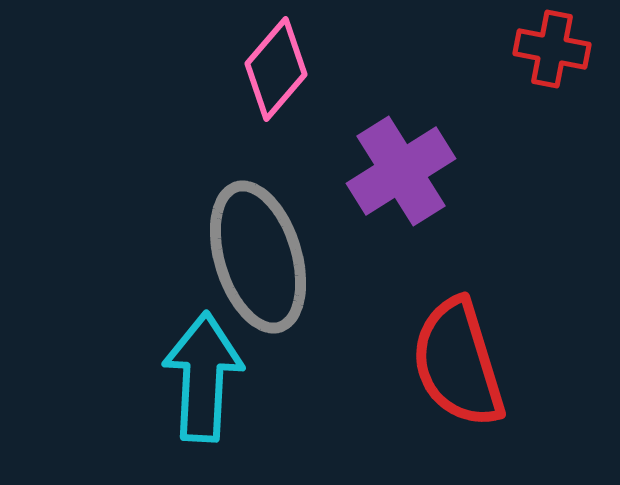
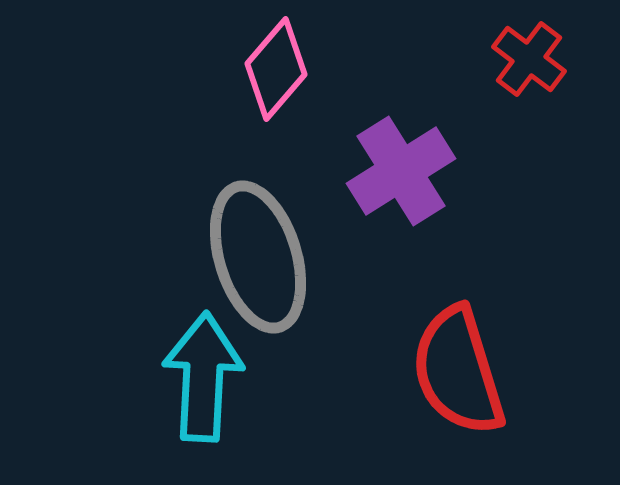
red cross: moved 23 px left, 10 px down; rotated 26 degrees clockwise
red semicircle: moved 8 px down
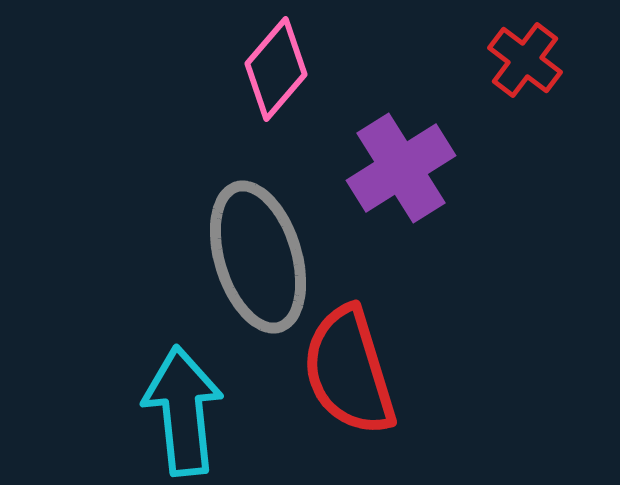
red cross: moved 4 px left, 1 px down
purple cross: moved 3 px up
red semicircle: moved 109 px left
cyan arrow: moved 20 px left, 34 px down; rotated 9 degrees counterclockwise
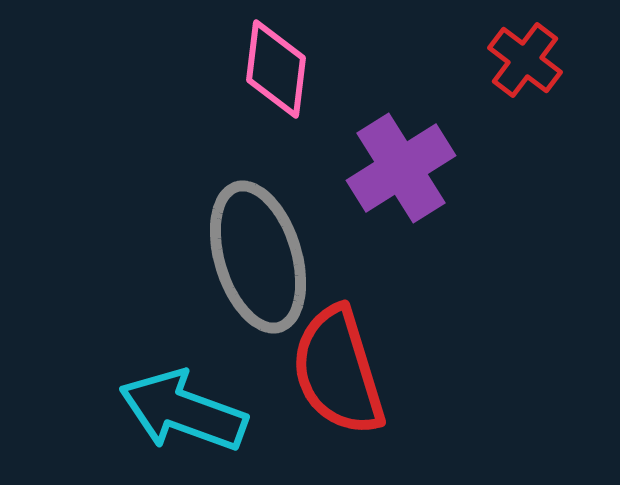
pink diamond: rotated 34 degrees counterclockwise
red semicircle: moved 11 px left
cyan arrow: rotated 64 degrees counterclockwise
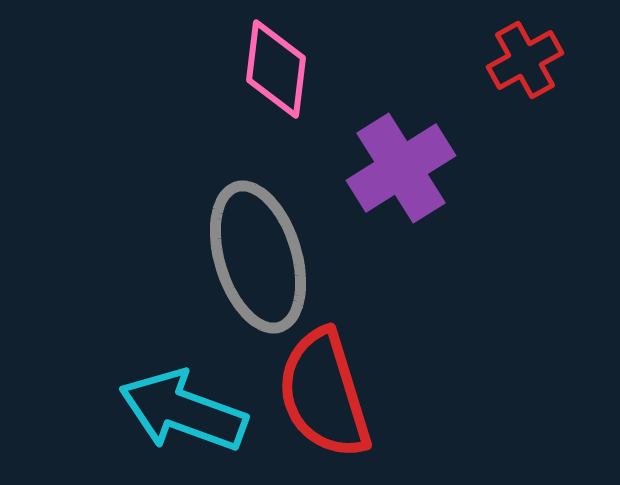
red cross: rotated 24 degrees clockwise
red semicircle: moved 14 px left, 23 px down
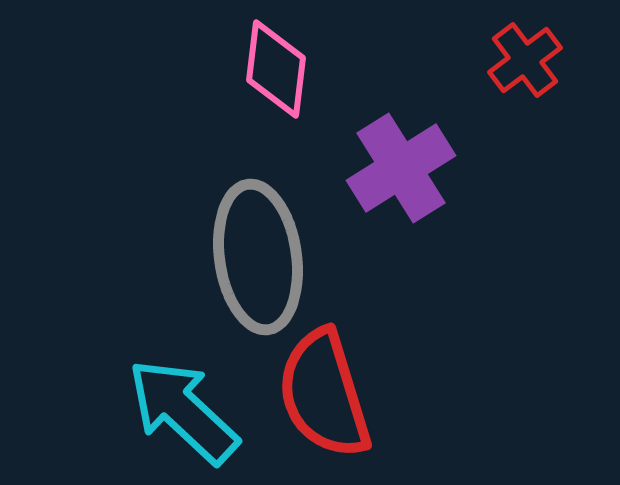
red cross: rotated 8 degrees counterclockwise
gray ellipse: rotated 9 degrees clockwise
cyan arrow: rotated 23 degrees clockwise
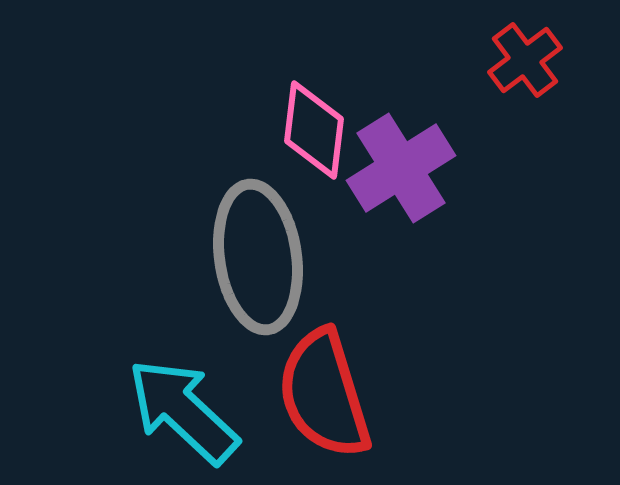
pink diamond: moved 38 px right, 61 px down
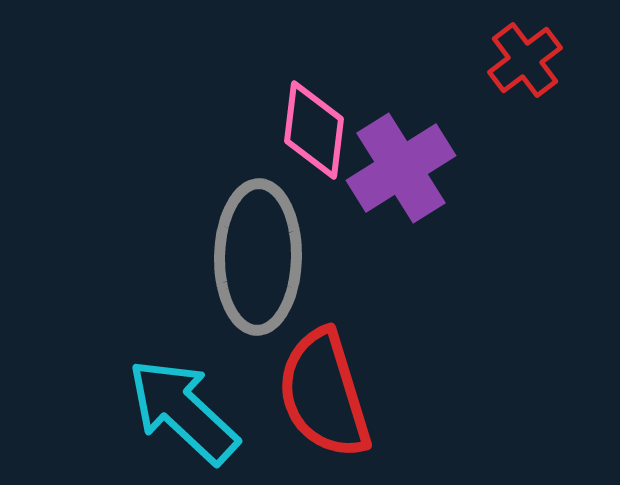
gray ellipse: rotated 9 degrees clockwise
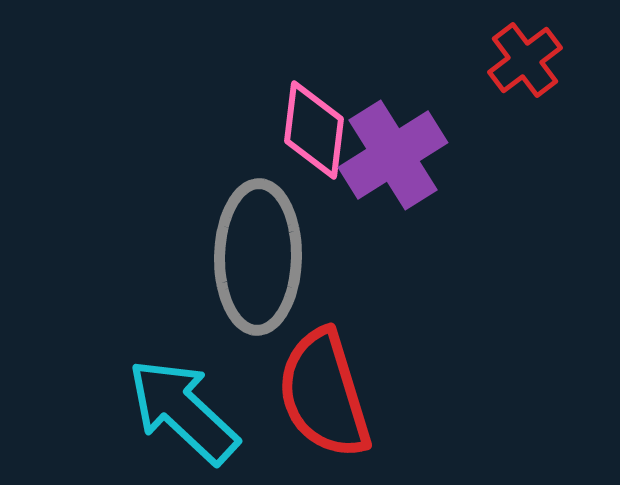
purple cross: moved 8 px left, 13 px up
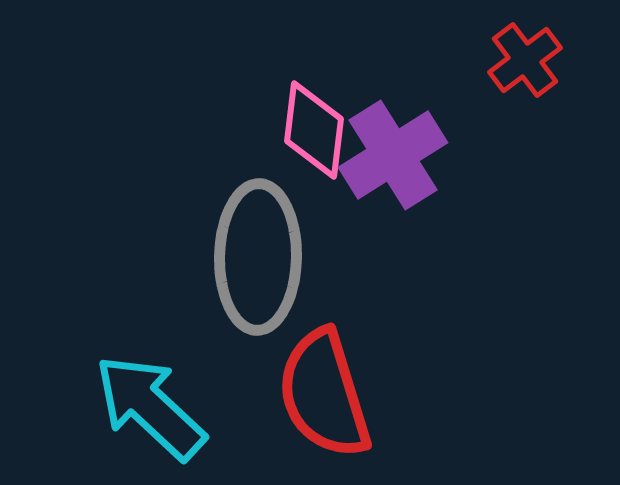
cyan arrow: moved 33 px left, 4 px up
